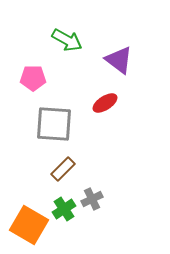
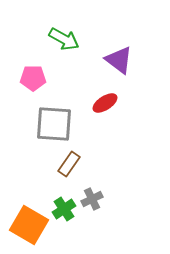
green arrow: moved 3 px left, 1 px up
brown rectangle: moved 6 px right, 5 px up; rotated 10 degrees counterclockwise
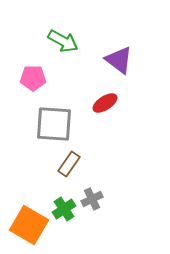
green arrow: moved 1 px left, 2 px down
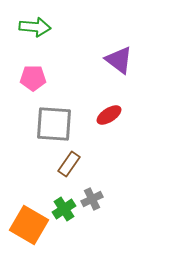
green arrow: moved 28 px left, 14 px up; rotated 24 degrees counterclockwise
red ellipse: moved 4 px right, 12 px down
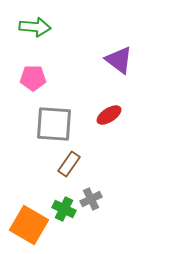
gray cross: moved 1 px left
green cross: rotated 30 degrees counterclockwise
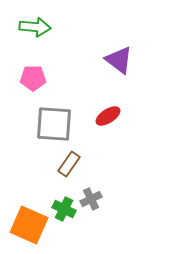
red ellipse: moved 1 px left, 1 px down
orange square: rotated 6 degrees counterclockwise
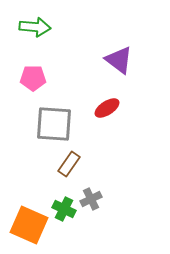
red ellipse: moved 1 px left, 8 px up
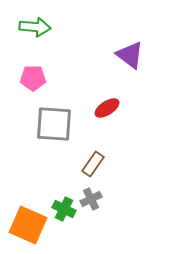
purple triangle: moved 11 px right, 5 px up
brown rectangle: moved 24 px right
orange square: moved 1 px left
